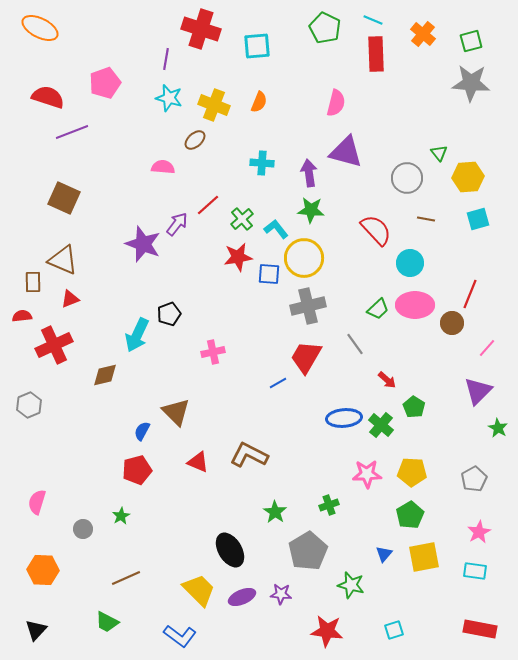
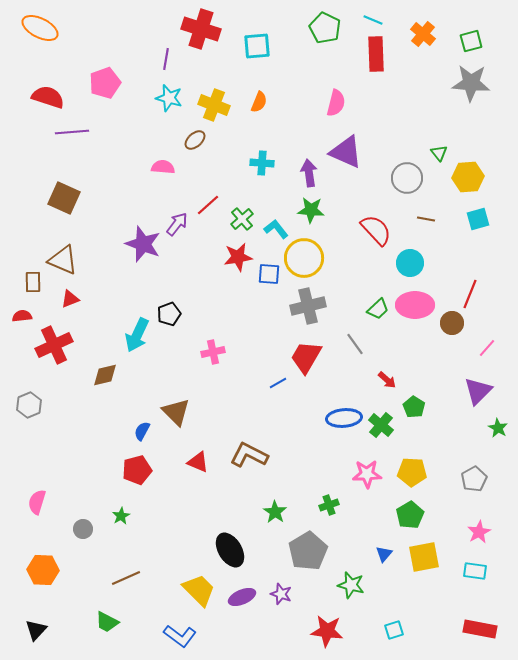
purple line at (72, 132): rotated 16 degrees clockwise
purple triangle at (346, 152): rotated 9 degrees clockwise
purple star at (281, 594): rotated 15 degrees clockwise
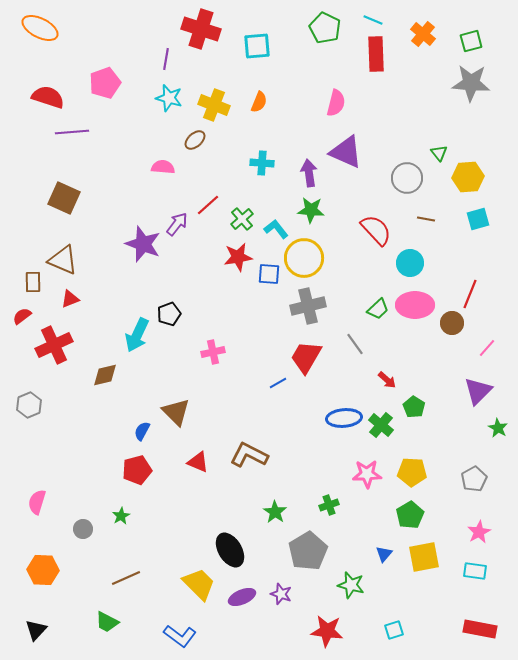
red semicircle at (22, 316): rotated 30 degrees counterclockwise
yellow trapezoid at (199, 590): moved 6 px up
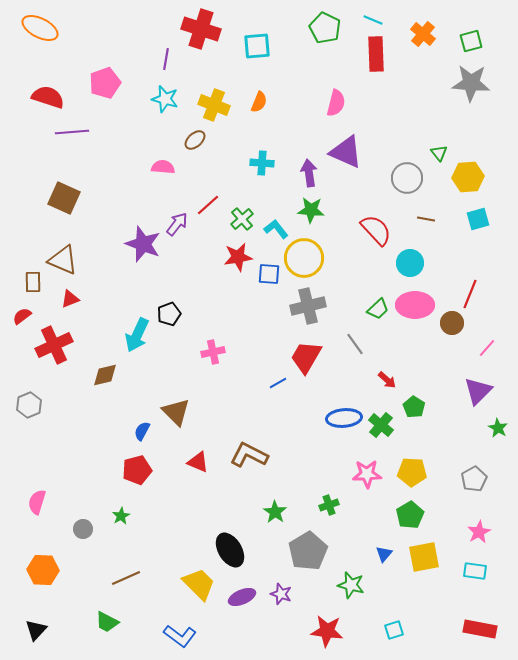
cyan star at (169, 98): moved 4 px left, 1 px down
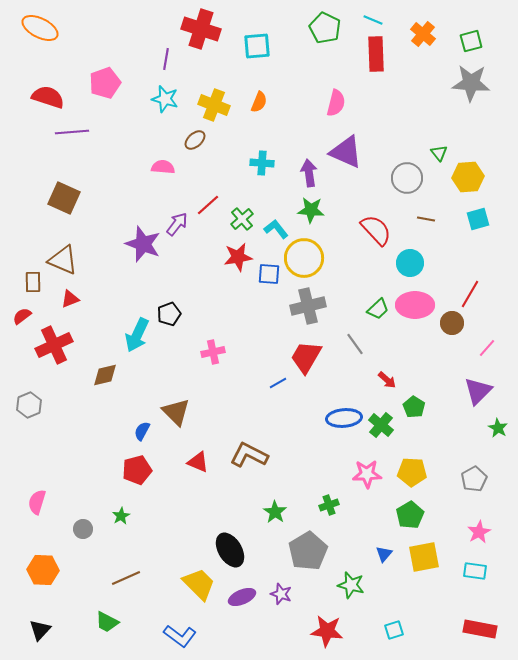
red line at (470, 294): rotated 8 degrees clockwise
black triangle at (36, 630): moved 4 px right
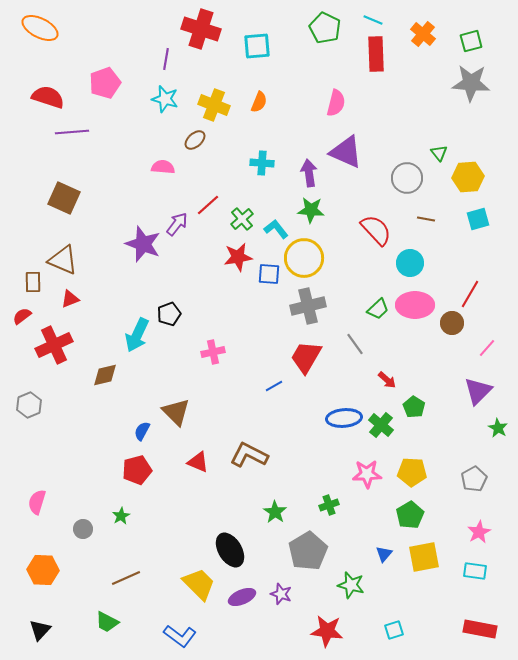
blue line at (278, 383): moved 4 px left, 3 px down
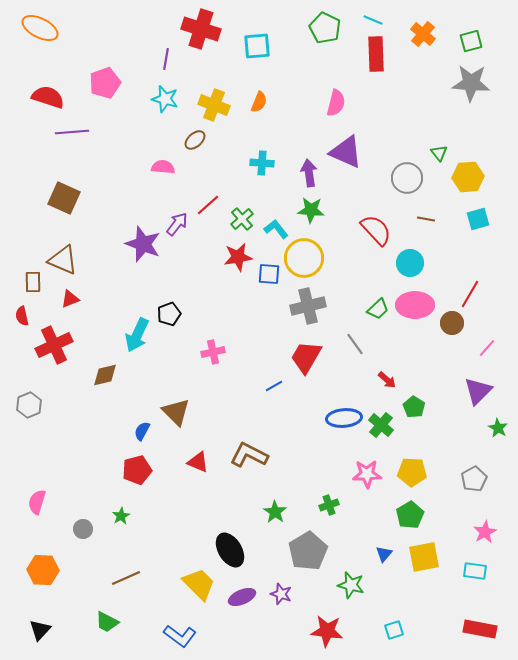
red semicircle at (22, 316): rotated 66 degrees counterclockwise
pink star at (479, 532): moved 6 px right
